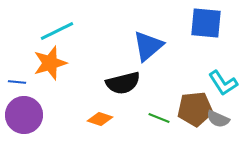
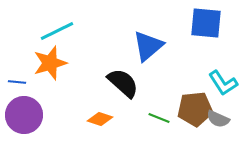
black semicircle: rotated 124 degrees counterclockwise
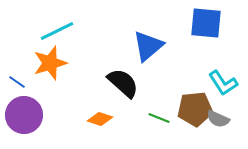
blue line: rotated 30 degrees clockwise
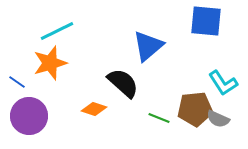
blue square: moved 2 px up
purple circle: moved 5 px right, 1 px down
orange diamond: moved 6 px left, 10 px up
